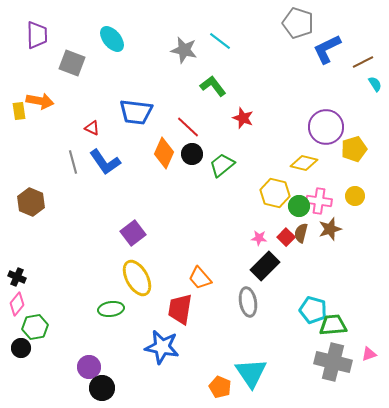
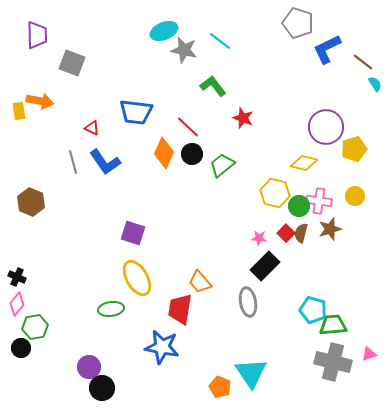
cyan ellipse at (112, 39): moved 52 px right, 8 px up; rotated 72 degrees counterclockwise
brown line at (363, 62): rotated 65 degrees clockwise
purple square at (133, 233): rotated 35 degrees counterclockwise
red square at (286, 237): moved 4 px up
orange trapezoid at (200, 278): moved 4 px down
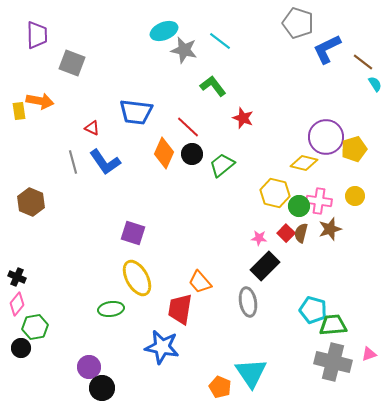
purple circle at (326, 127): moved 10 px down
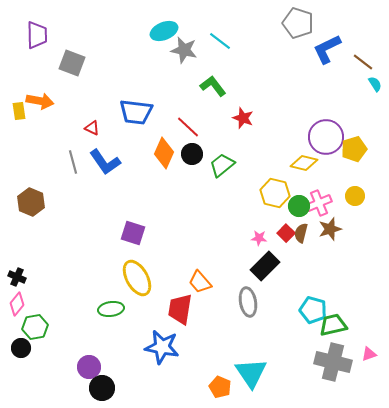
pink cross at (319, 201): moved 2 px down; rotated 30 degrees counterclockwise
green trapezoid at (333, 325): rotated 8 degrees counterclockwise
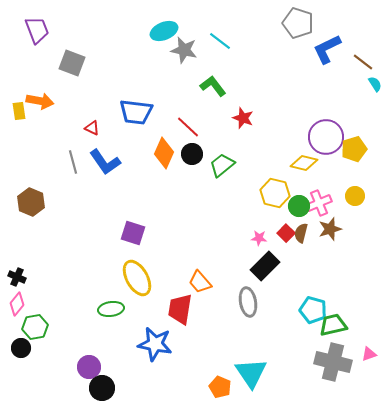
purple trapezoid at (37, 35): moved 5 px up; rotated 20 degrees counterclockwise
blue star at (162, 347): moved 7 px left, 3 px up
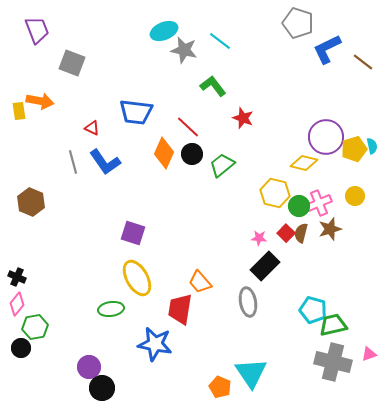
cyan semicircle at (375, 84): moved 3 px left, 62 px down; rotated 21 degrees clockwise
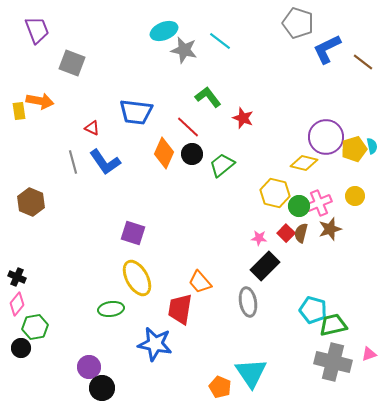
green L-shape at (213, 86): moved 5 px left, 11 px down
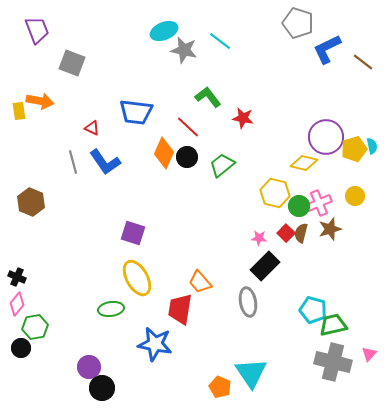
red star at (243, 118): rotated 10 degrees counterclockwise
black circle at (192, 154): moved 5 px left, 3 px down
pink triangle at (369, 354): rotated 28 degrees counterclockwise
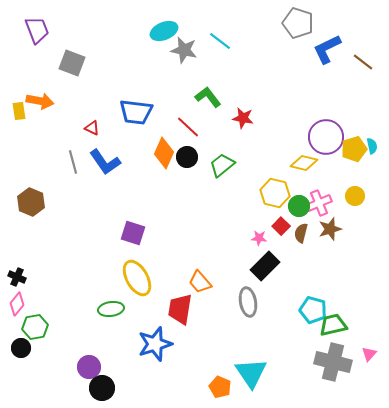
red square at (286, 233): moved 5 px left, 7 px up
blue star at (155, 344): rotated 28 degrees counterclockwise
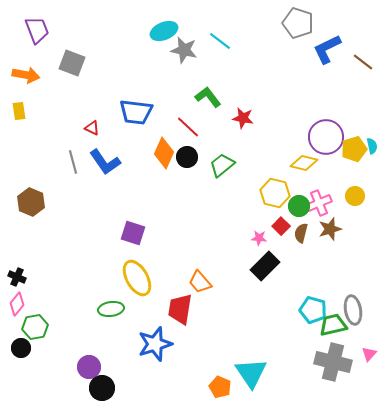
orange arrow at (40, 101): moved 14 px left, 26 px up
gray ellipse at (248, 302): moved 105 px right, 8 px down
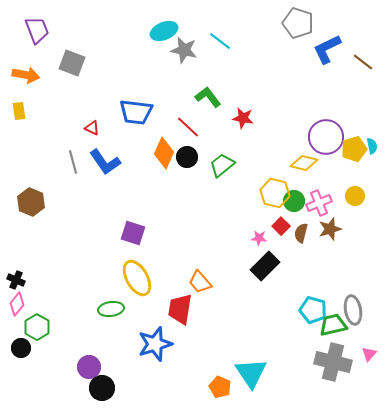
green circle at (299, 206): moved 5 px left, 5 px up
black cross at (17, 277): moved 1 px left, 3 px down
green hexagon at (35, 327): moved 2 px right; rotated 20 degrees counterclockwise
